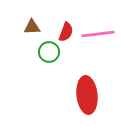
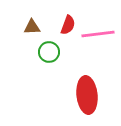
red semicircle: moved 2 px right, 7 px up
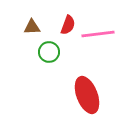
red ellipse: rotated 15 degrees counterclockwise
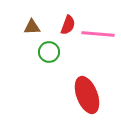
pink line: rotated 12 degrees clockwise
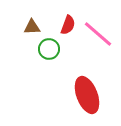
pink line: rotated 36 degrees clockwise
green circle: moved 3 px up
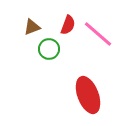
brown triangle: rotated 18 degrees counterclockwise
red ellipse: moved 1 px right
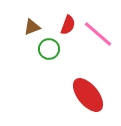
red ellipse: rotated 18 degrees counterclockwise
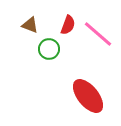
brown triangle: moved 2 px left, 2 px up; rotated 42 degrees clockwise
red ellipse: moved 1 px down
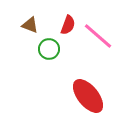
pink line: moved 2 px down
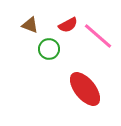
red semicircle: rotated 42 degrees clockwise
red ellipse: moved 3 px left, 7 px up
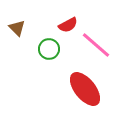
brown triangle: moved 13 px left, 3 px down; rotated 24 degrees clockwise
pink line: moved 2 px left, 9 px down
